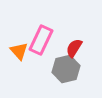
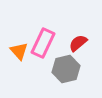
pink rectangle: moved 2 px right, 3 px down
red semicircle: moved 4 px right, 5 px up; rotated 18 degrees clockwise
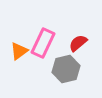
orange triangle: rotated 36 degrees clockwise
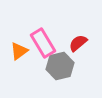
pink rectangle: rotated 56 degrees counterclockwise
gray hexagon: moved 6 px left, 3 px up
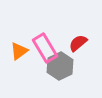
pink rectangle: moved 2 px right, 5 px down
gray hexagon: rotated 12 degrees counterclockwise
